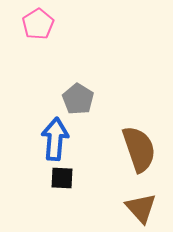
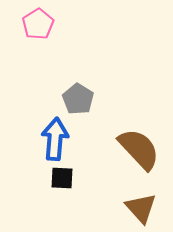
brown semicircle: rotated 24 degrees counterclockwise
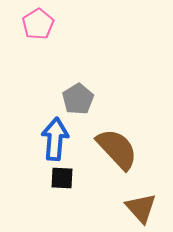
gray pentagon: rotated 8 degrees clockwise
brown semicircle: moved 22 px left
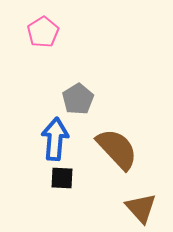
pink pentagon: moved 5 px right, 8 px down
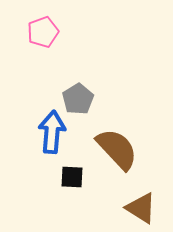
pink pentagon: rotated 12 degrees clockwise
blue arrow: moved 3 px left, 7 px up
black square: moved 10 px right, 1 px up
brown triangle: rotated 16 degrees counterclockwise
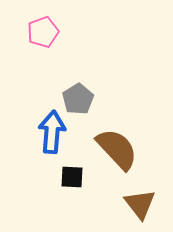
brown triangle: moved 1 px left, 4 px up; rotated 20 degrees clockwise
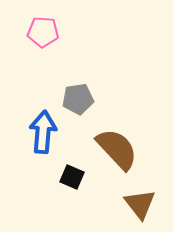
pink pentagon: rotated 24 degrees clockwise
gray pentagon: rotated 24 degrees clockwise
blue arrow: moved 9 px left
black square: rotated 20 degrees clockwise
